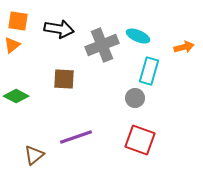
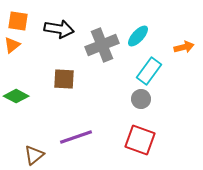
cyan ellipse: rotated 70 degrees counterclockwise
cyan rectangle: rotated 20 degrees clockwise
gray circle: moved 6 px right, 1 px down
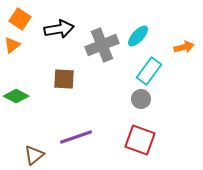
orange square: moved 2 px right, 2 px up; rotated 25 degrees clockwise
black arrow: rotated 20 degrees counterclockwise
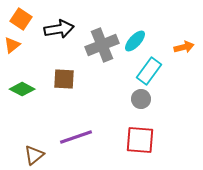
orange square: moved 1 px right
cyan ellipse: moved 3 px left, 5 px down
green diamond: moved 6 px right, 7 px up
red square: rotated 16 degrees counterclockwise
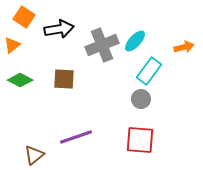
orange square: moved 3 px right, 2 px up
green diamond: moved 2 px left, 9 px up
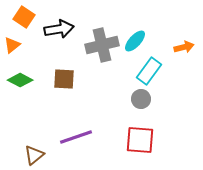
gray cross: rotated 8 degrees clockwise
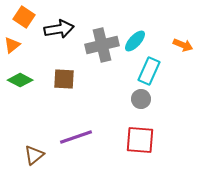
orange arrow: moved 1 px left, 2 px up; rotated 36 degrees clockwise
cyan rectangle: rotated 12 degrees counterclockwise
